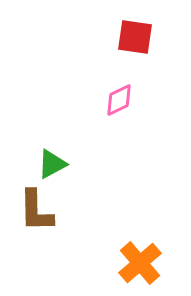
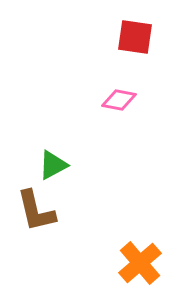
pink diamond: rotated 36 degrees clockwise
green triangle: moved 1 px right, 1 px down
brown L-shape: rotated 12 degrees counterclockwise
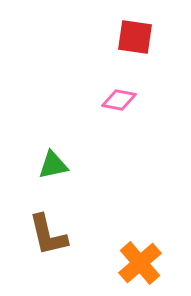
green triangle: rotated 16 degrees clockwise
brown L-shape: moved 12 px right, 24 px down
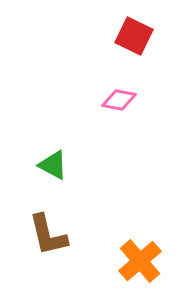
red square: moved 1 px left, 1 px up; rotated 18 degrees clockwise
green triangle: rotated 40 degrees clockwise
orange cross: moved 2 px up
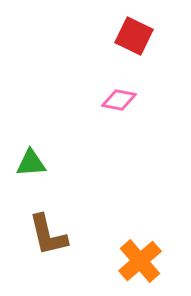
green triangle: moved 22 px left, 2 px up; rotated 32 degrees counterclockwise
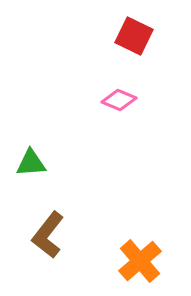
pink diamond: rotated 12 degrees clockwise
brown L-shape: rotated 51 degrees clockwise
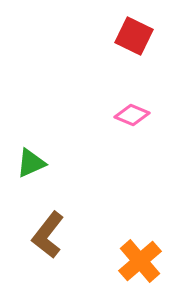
pink diamond: moved 13 px right, 15 px down
green triangle: rotated 20 degrees counterclockwise
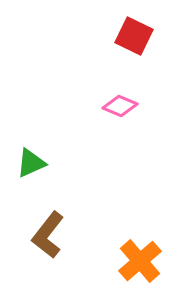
pink diamond: moved 12 px left, 9 px up
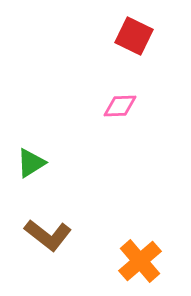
pink diamond: rotated 24 degrees counterclockwise
green triangle: rotated 8 degrees counterclockwise
brown L-shape: rotated 90 degrees counterclockwise
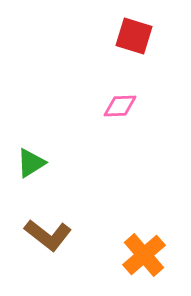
red square: rotated 9 degrees counterclockwise
orange cross: moved 4 px right, 6 px up
